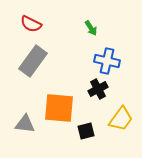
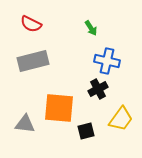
gray rectangle: rotated 40 degrees clockwise
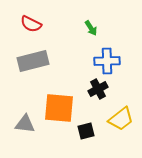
blue cross: rotated 15 degrees counterclockwise
yellow trapezoid: rotated 16 degrees clockwise
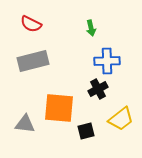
green arrow: rotated 21 degrees clockwise
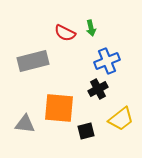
red semicircle: moved 34 px right, 9 px down
blue cross: rotated 20 degrees counterclockwise
